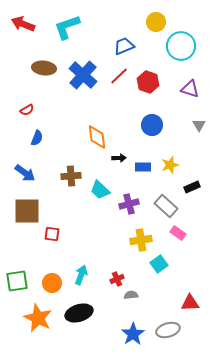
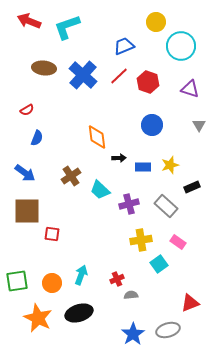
red arrow: moved 6 px right, 3 px up
brown cross: rotated 30 degrees counterclockwise
pink rectangle: moved 9 px down
red triangle: rotated 18 degrees counterclockwise
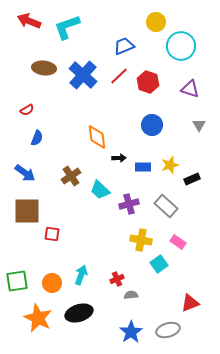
black rectangle: moved 8 px up
yellow cross: rotated 20 degrees clockwise
blue star: moved 2 px left, 2 px up
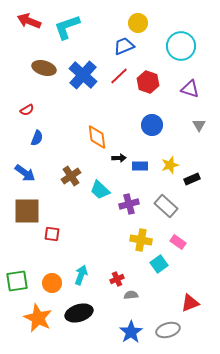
yellow circle: moved 18 px left, 1 px down
brown ellipse: rotated 10 degrees clockwise
blue rectangle: moved 3 px left, 1 px up
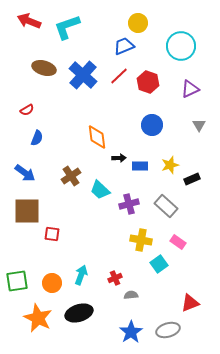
purple triangle: rotated 42 degrees counterclockwise
red cross: moved 2 px left, 1 px up
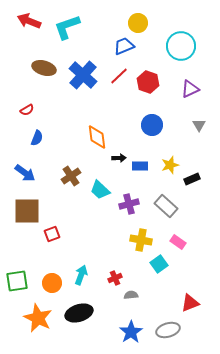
red square: rotated 28 degrees counterclockwise
